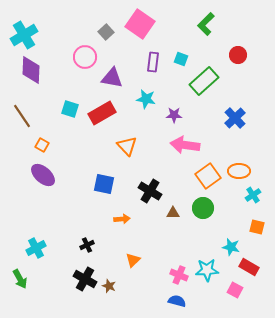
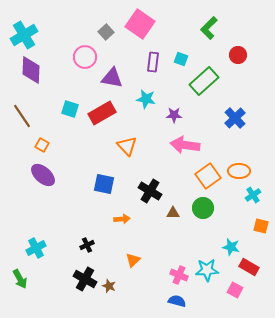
green L-shape at (206, 24): moved 3 px right, 4 px down
orange square at (257, 227): moved 4 px right, 1 px up
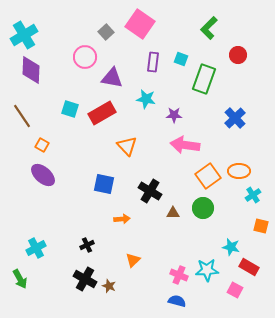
green rectangle at (204, 81): moved 2 px up; rotated 28 degrees counterclockwise
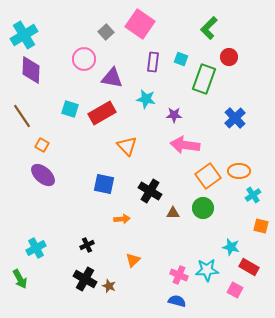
red circle at (238, 55): moved 9 px left, 2 px down
pink circle at (85, 57): moved 1 px left, 2 px down
